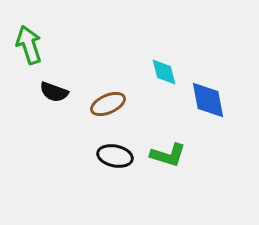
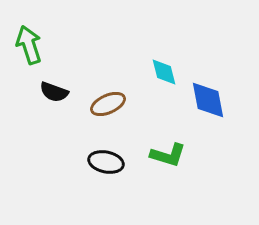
black ellipse: moved 9 px left, 6 px down
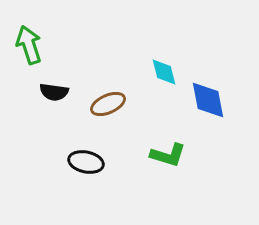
black semicircle: rotated 12 degrees counterclockwise
black ellipse: moved 20 px left
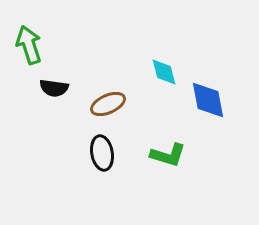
black semicircle: moved 4 px up
black ellipse: moved 16 px right, 9 px up; rotated 68 degrees clockwise
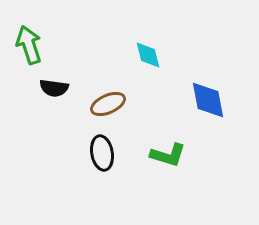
cyan diamond: moved 16 px left, 17 px up
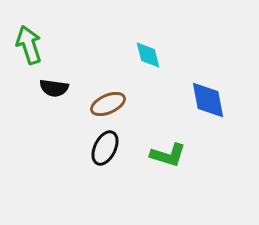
black ellipse: moved 3 px right, 5 px up; rotated 36 degrees clockwise
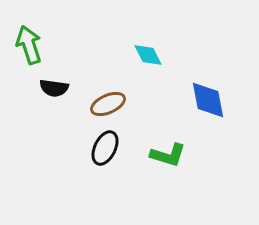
cyan diamond: rotated 12 degrees counterclockwise
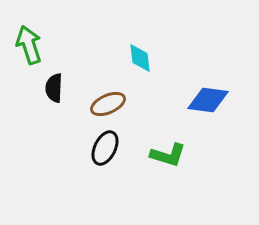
cyan diamond: moved 8 px left, 3 px down; rotated 20 degrees clockwise
black semicircle: rotated 84 degrees clockwise
blue diamond: rotated 72 degrees counterclockwise
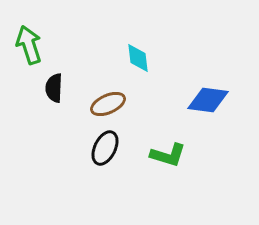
cyan diamond: moved 2 px left
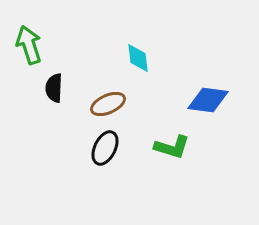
green L-shape: moved 4 px right, 8 px up
